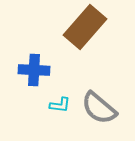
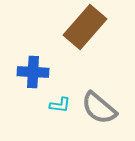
blue cross: moved 1 px left, 2 px down
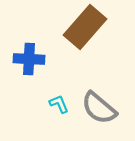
blue cross: moved 4 px left, 13 px up
cyan L-shape: moved 1 px left, 1 px up; rotated 120 degrees counterclockwise
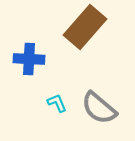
cyan L-shape: moved 2 px left, 1 px up
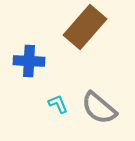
blue cross: moved 2 px down
cyan L-shape: moved 1 px right, 1 px down
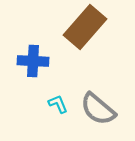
blue cross: moved 4 px right
gray semicircle: moved 1 px left, 1 px down
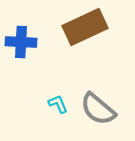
brown rectangle: rotated 24 degrees clockwise
blue cross: moved 12 px left, 19 px up
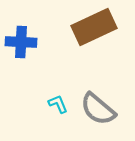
brown rectangle: moved 9 px right
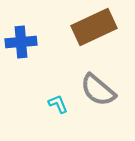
blue cross: rotated 8 degrees counterclockwise
gray semicircle: moved 19 px up
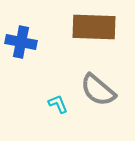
brown rectangle: rotated 27 degrees clockwise
blue cross: rotated 16 degrees clockwise
